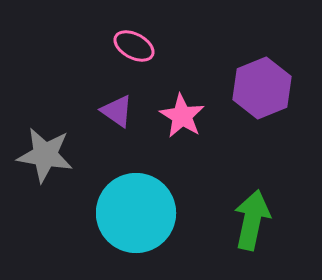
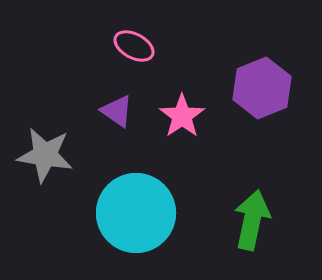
pink star: rotated 6 degrees clockwise
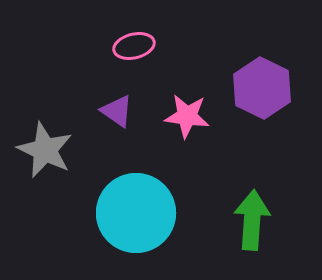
pink ellipse: rotated 42 degrees counterclockwise
purple hexagon: rotated 12 degrees counterclockwise
pink star: moved 5 px right; rotated 30 degrees counterclockwise
gray star: moved 5 px up; rotated 16 degrees clockwise
green arrow: rotated 8 degrees counterclockwise
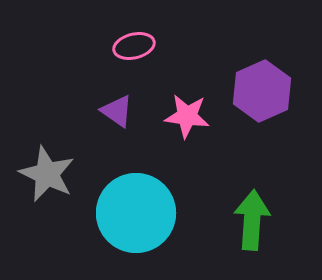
purple hexagon: moved 3 px down; rotated 10 degrees clockwise
gray star: moved 2 px right, 24 px down
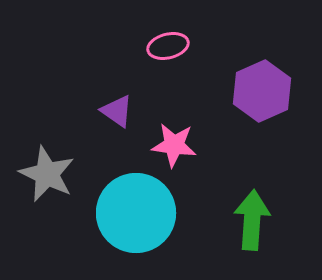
pink ellipse: moved 34 px right
pink star: moved 13 px left, 29 px down
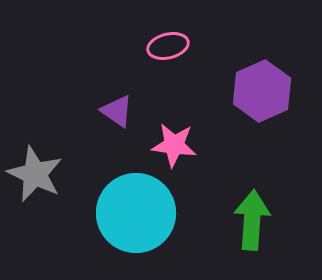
gray star: moved 12 px left
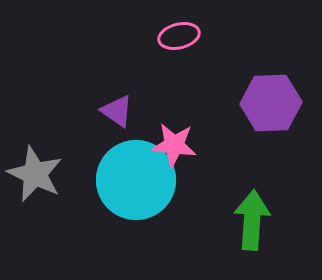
pink ellipse: moved 11 px right, 10 px up
purple hexagon: moved 9 px right, 12 px down; rotated 22 degrees clockwise
cyan circle: moved 33 px up
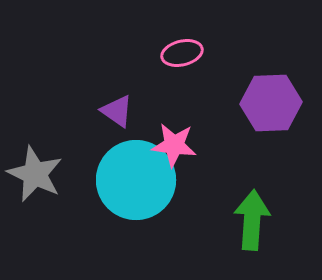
pink ellipse: moved 3 px right, 17 px down
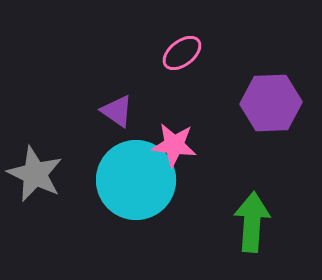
pink ellipse: rotated 24 degrees counterclockwise
green arrow: moved 2 px down
